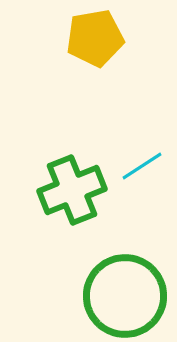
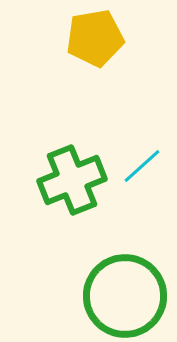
cyan line: rotated 9 degrees counterclockwise
green cross: moved 10 px up
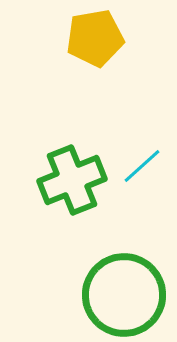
green circle: moved 1 px left, 1 px up
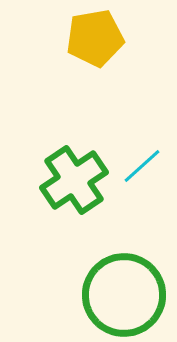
green cross: moved 2 px right; rotated 12 degrees counterclockwise
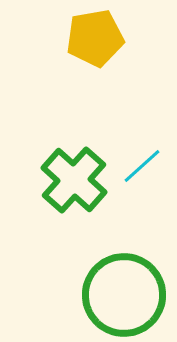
green cross: rotated 14 degrees counterclockwise
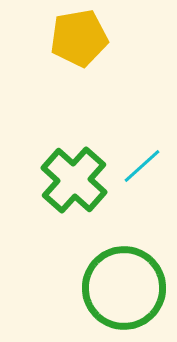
yellow pentagon: moved 16 px left
green circle: moved 7 px up
